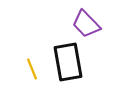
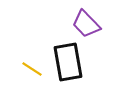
yellow line: rotated 35 degrees counterclockwise
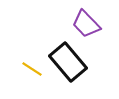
black rectangle: rotated 30 degrees counterclockwise
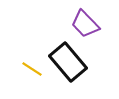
purple trapezoid: moved 1 px left
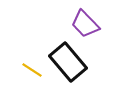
yellow line: moved 1 px down
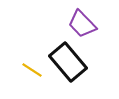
purple trapezoid: moved 3 px left
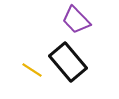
purple trapezoid: moved 6 px left, 4 px up
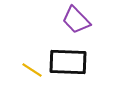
black rectangle: rotated 48 degrees counterclockwise
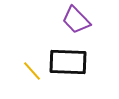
yellow line: moved 1 px down; rotated 15 degrees clockwise
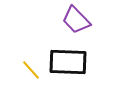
yellow line: moved 1 px left, 1 px up
